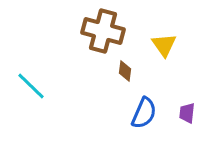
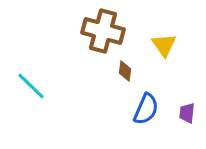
blue semicircle: moved 2 px right, 4 px up
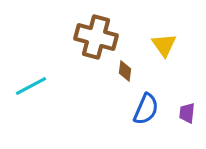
brown cross: moved 7 px left, 6 px down
cyan line: rotated 72 degrees counterclockwise
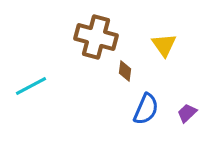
purple trapezoid: rotated 40 degrees clockwise
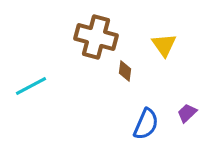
blue semicircle: moved 15 px down
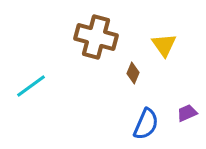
brown diamond: moved 8 px right, 2 px down; rotated 15 degrees clockwise
cyan line: rotated 8 degrees counterclockwise
purple trapezoid: rotated 20 degrees clockwise
